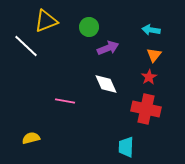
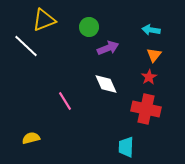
yellow triangle: moved 2 px left, 1 px up
pink line: rotated 48 degrees clockwise
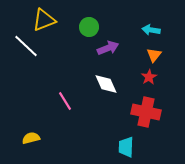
red cross: moved 3 px down
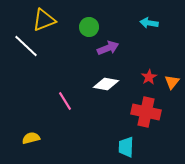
cyan arrow: moved 2 px left, 7 px up
orange triangle: moved 18 px right, 27 px down
white diamond: rotated 55 degrees counterclockwise
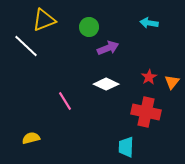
white diamond: rotated 15 degrees clockwise
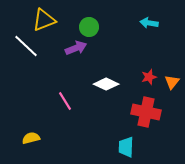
purple arrow: moved 32 px left
red star: rotated 14 degrees clockwise
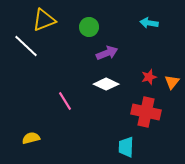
purple arrow: moved 31 px right, 5 px down
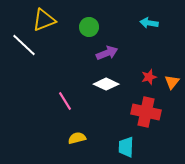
white line: moved 2 px left, 1 px up
yellow semicircle: moved 46 px right
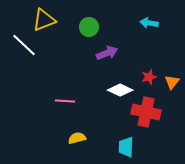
white diamond: moved 14 px right, 6 px down
pink line: rotated 54 degrees counterclockwise
